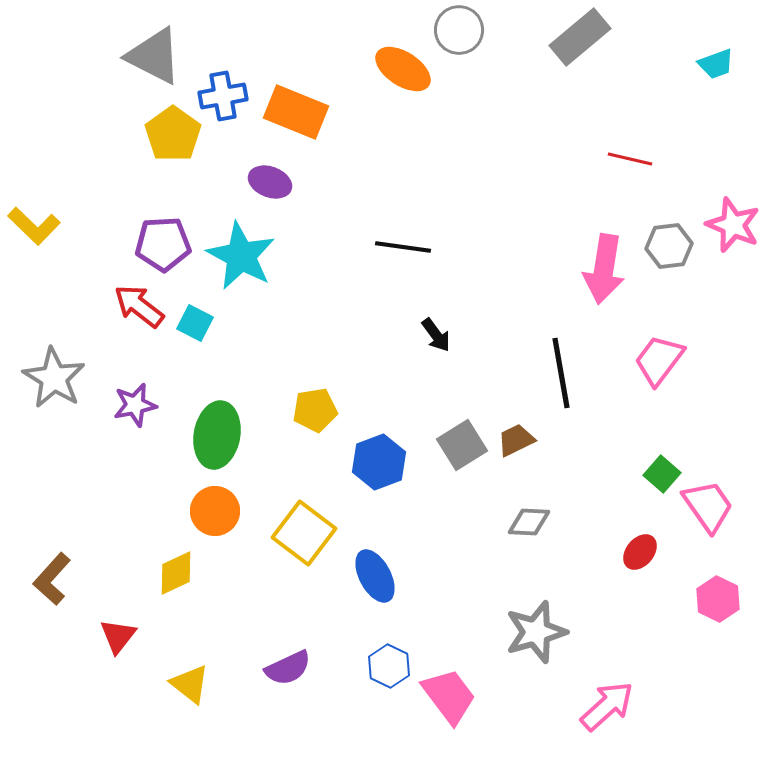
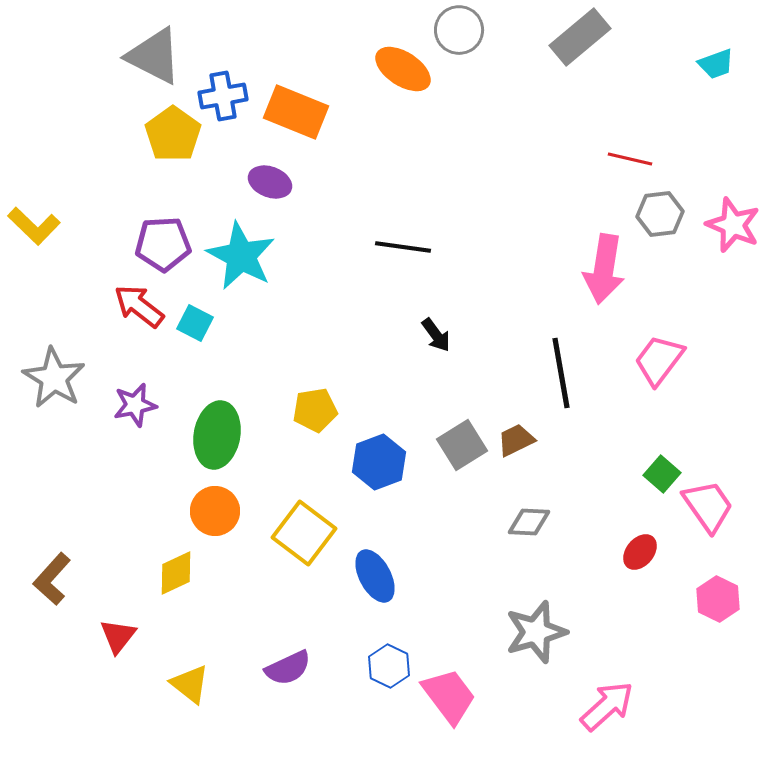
gray hexagon at (669, 246): moved 9 px left, 32 px up
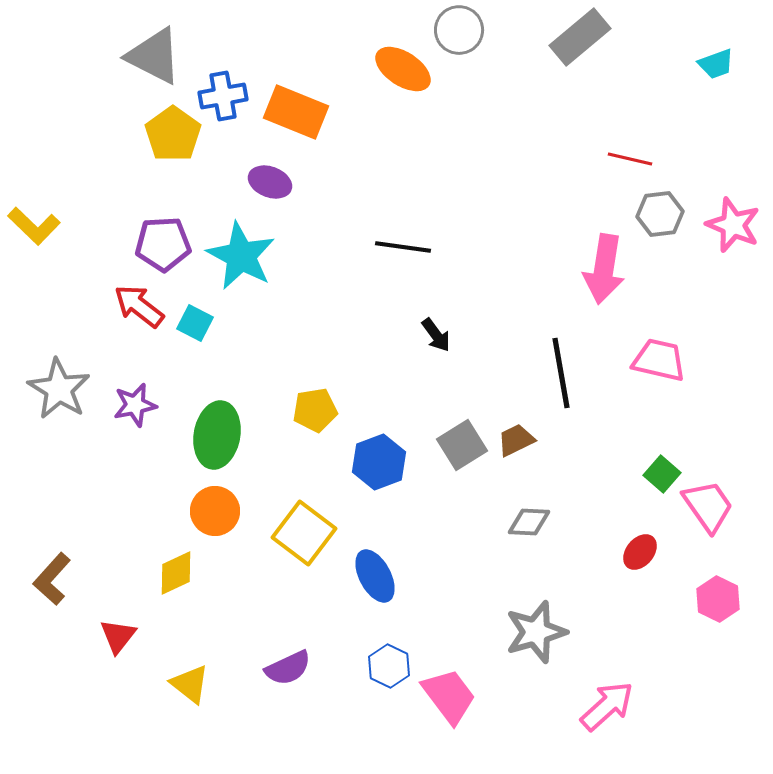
pink trapezoid at (659, 360): rotated 66 degrees clockwise
gray star at (54, 378): moved 5 px right, 11 px down
